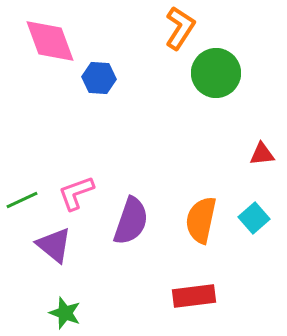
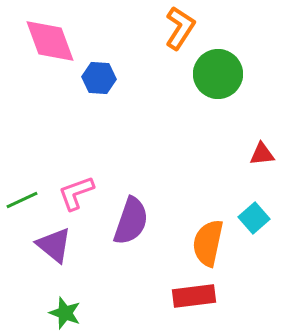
green circle: moved 2 px right, 1 px down
orange semicircle: moved 7 px right, 23 px down
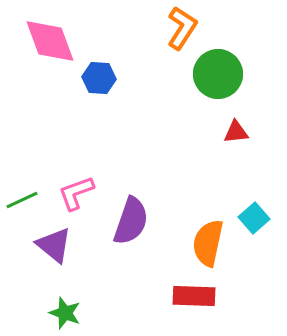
orange L-shape: moved 2 px right
red triangle: moved 26 px left, 22 px up
red rectangle: rotated 9 degrees clockwise
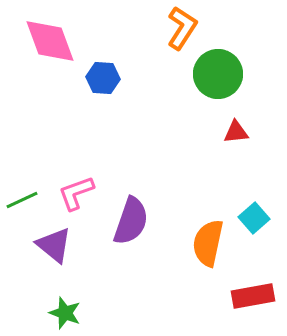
blue hexagon: moved 4 px right
red rectangle: moved 59 px right; rotated 12 degrees counterclockwise
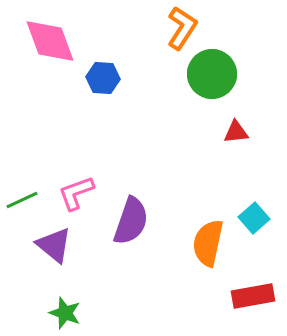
green circle: moved 6 px left
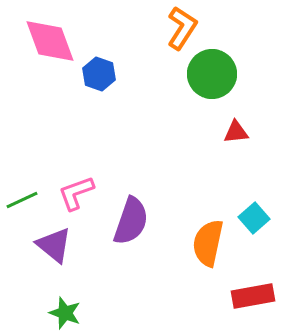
blue hexagon: moved 4 px left, 4 px up; rotated 16 degrees clockwise
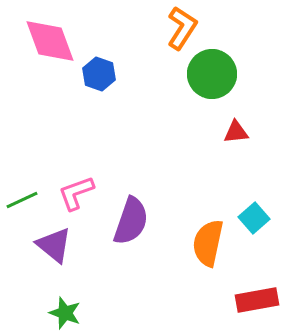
red rectangle: moved 4 px right, 4 px down
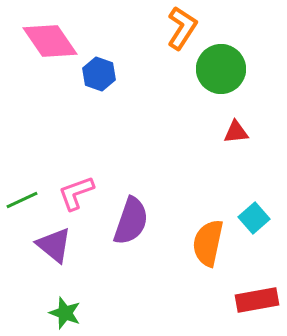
pink diamond: rotated 14 degrees counterclockwise
green circle: moved 9 px right, 5 px up
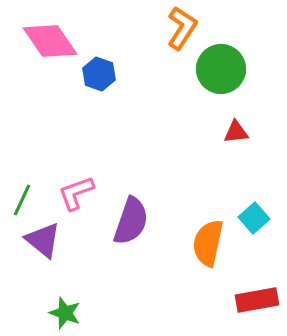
green line: rotated 40 degrees counterclockwise
purple triangle: moved 11 px left, 5 px up
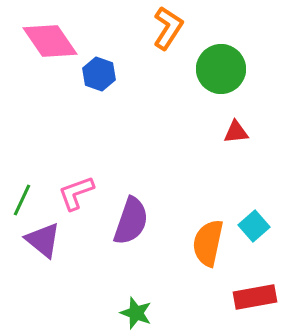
orange L-shape: moved 14 px left
cyan square: moved 8 px down
red rectangle: moved 2 px left, 3 px up
green star: moved 71 px right
